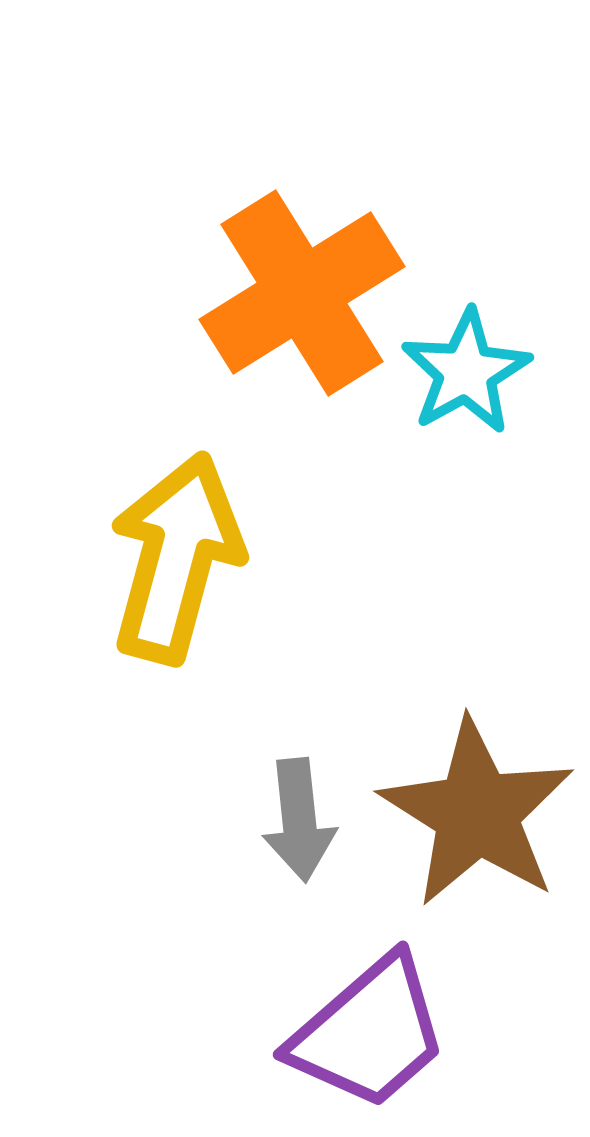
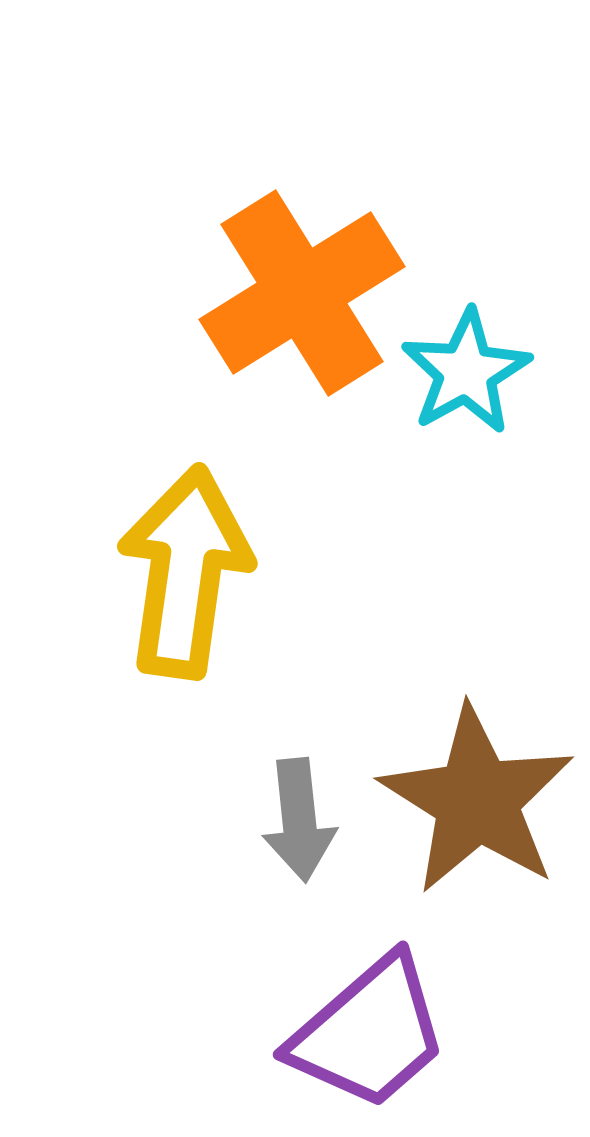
yellow arrow: moved 9 px right, 14 px down; rotated 7 degrees counterclockwise
brown star: moved 13 px up
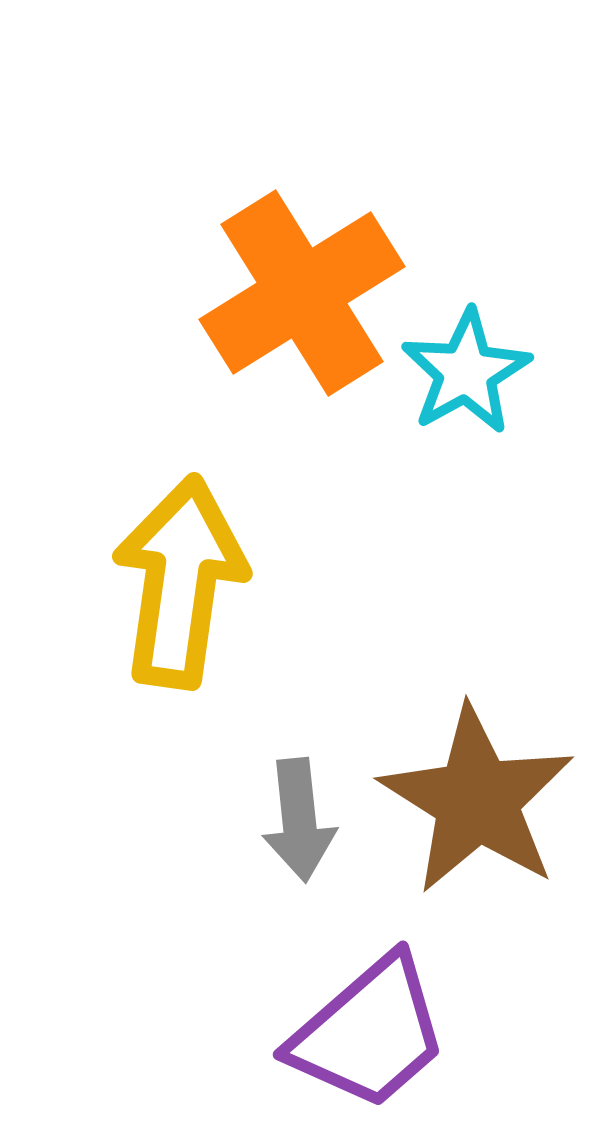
yellow arrow: moved 5 px left, 10 px down
